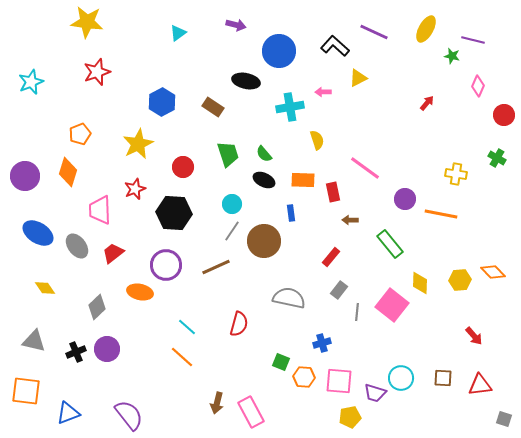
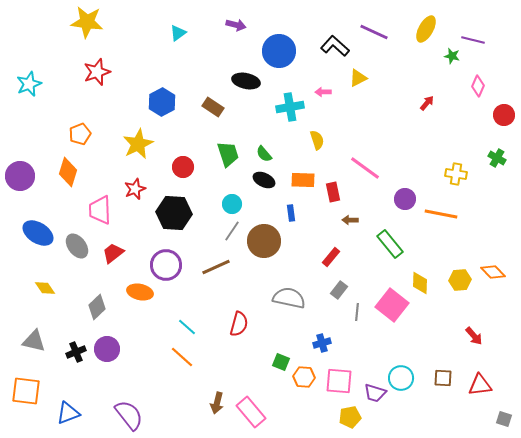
cyan star at (31, 82): moved 2 px left, 2 px down
purple circle at (25, 176): moved 5 px left
pink rectangle at (251, 412): rotated 12 degrees counterclockwise
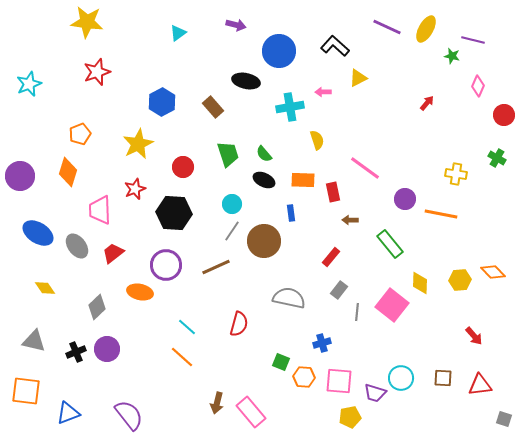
purple line at (374, 32): moved 13 px right, 5 px up
brown rectangle at (213, 107): rotated 15 degrees clockwise
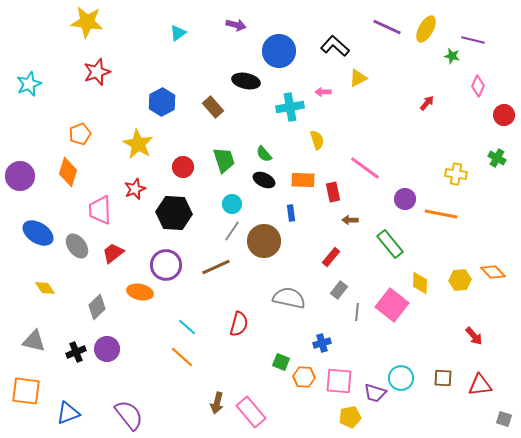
yellow star at (138, 144): rotated 16 degrees counterclockwise
green trapezoid at (228, 154): moved 4 px left, 6 px down
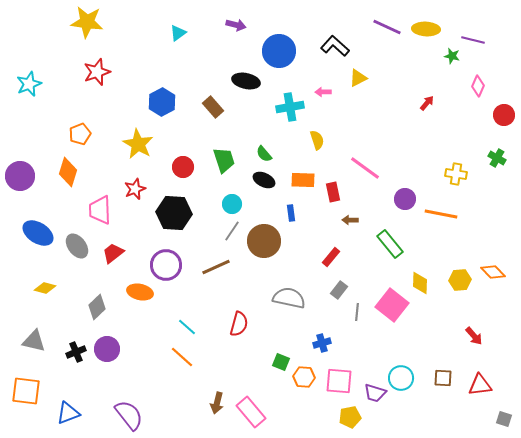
yellow ellipse at (426, 29): rotated 64 degrees clockwise
yellow diamond at (45, 288): rotated 40 degrees counterclockwise
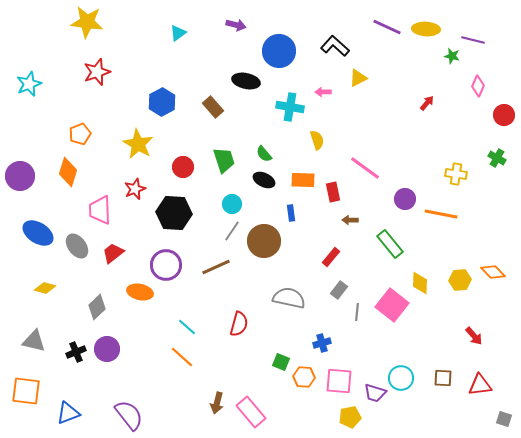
cyan cross at (290, 107): rotated 20 degrees clockwise
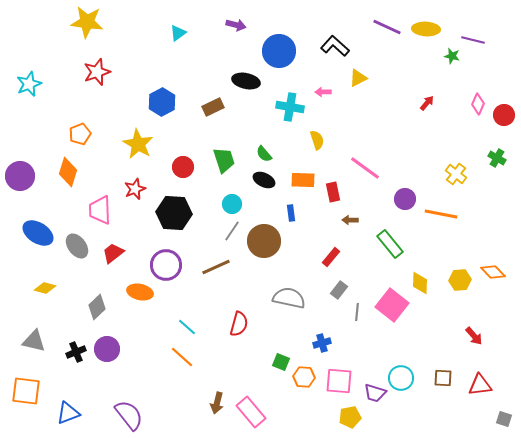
pink diamond at (478, 86): moved 18 px down
brown rectangle at (213, 107): rotated 75 degrees counterclockwise
yellow cross at (456, 174): rotated 30 degrees clockwise
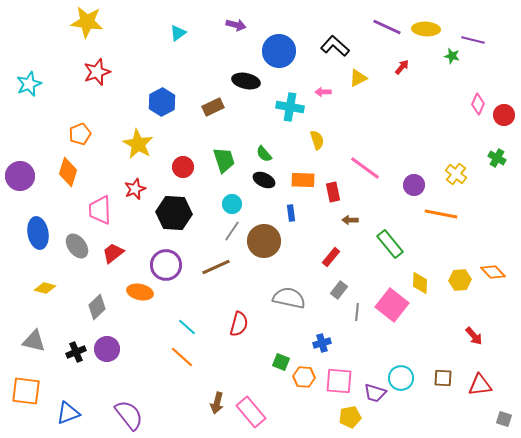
red arrow at (427, 103): moved 25 px left, 36 px up
purple circle at (405, 199): moved 9 px right, 14 px up
blue ellipse at (38, 233): rotated 48 degrees clockwise
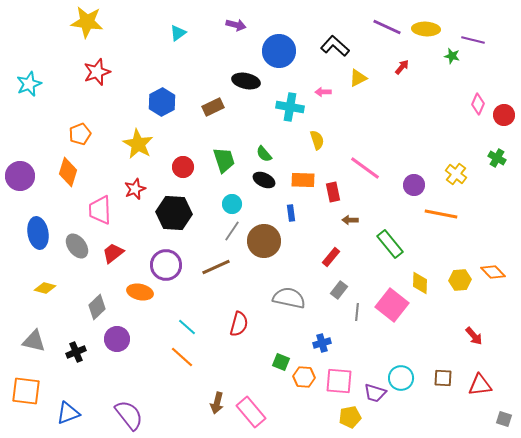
purple circle at (107, 349): moved 10 px right, 10 px up
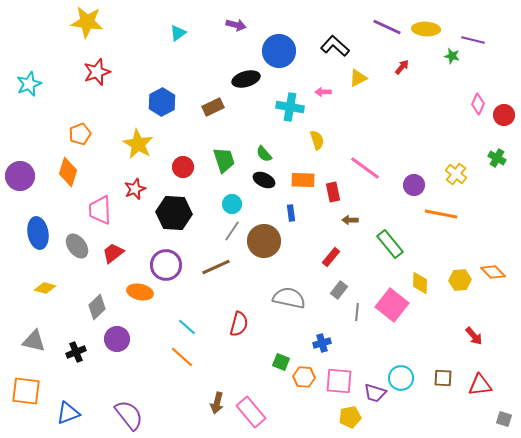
black ellipse at (246, 81): moved 2 px up; rotated 28 degrees counterclockwise
